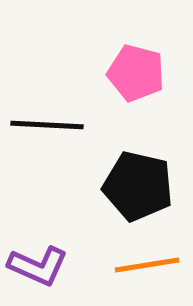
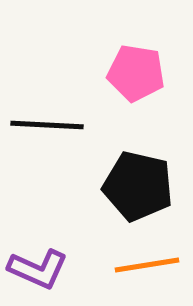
pink pentagon: rotated 6 degrees counterclockwise
purple L-shape: moved 3 px down
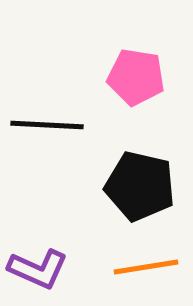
pink pentagon: moved 4 px down
black pentagon: moved 2 px right
orange line: moved 1 px left, 2 px down
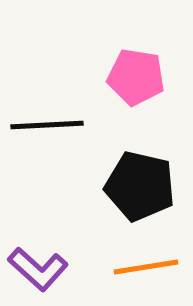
black line: rotated 6 degrees counterclockwise
purple L-shape: rotated 18 degrees clockwise
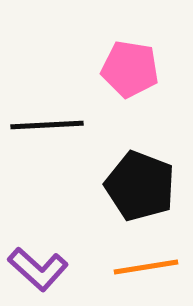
pink pentagon: moved 6 px left, 8 px up
black pentagon: rotated 8 degrees clockwise
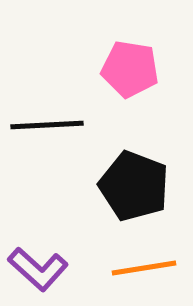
black pentagon: moved 6 px left
orange line: moved 2 px left, 1 px down
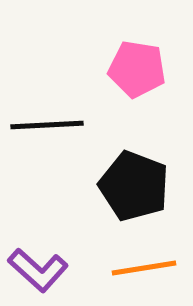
pink pentagon: moved 7 px right
purple L-shape: moved 1 px down
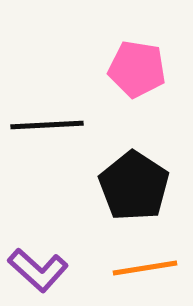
black pentagon: rotated 12 degrees clockwise
orange line: moved 1 px right
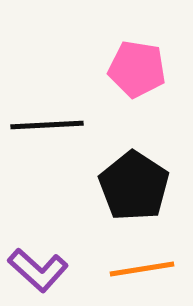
orange line: moved 3 px left, 1 px down
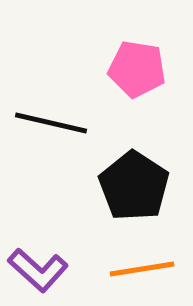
black line: moved 4 px right, 2 px up; rotated 16 degrees clockwise
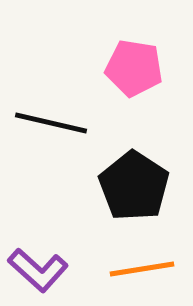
pink pentagon: moved 3 px left, 1 px up
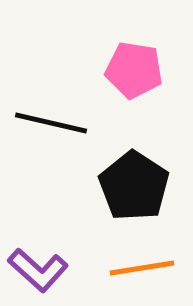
pink pentagon: moved 2 px down
orange line: moved 1 px up
